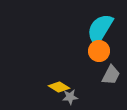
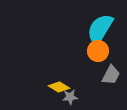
orange circle: moved 1 px left
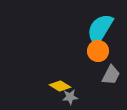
yellow diamond: moved 1 px right, 1 px up
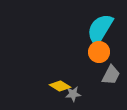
orange circle: moved 1 px right, 1 px down
gray star: moved 3 px right, 3 px up
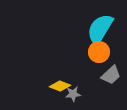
gray trapezoid: rotated 20 degrees clockwise
yellow diamond: rotated 10 degrees counterclockwise
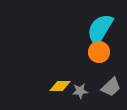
gray trapezoid: moved 12 px down
yellow diamond: rotated 20 degrees counterclockwise
gray star: moved 7 px right, 3 px up
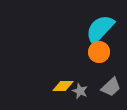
cyan semicircle: rotated 12 degrees clockwise
yellow diamond: moved 3 px right
gray star: rotated 28 degrees clockwise
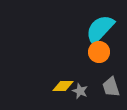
gray trapezoid: rotated 115 degrees clockwise
